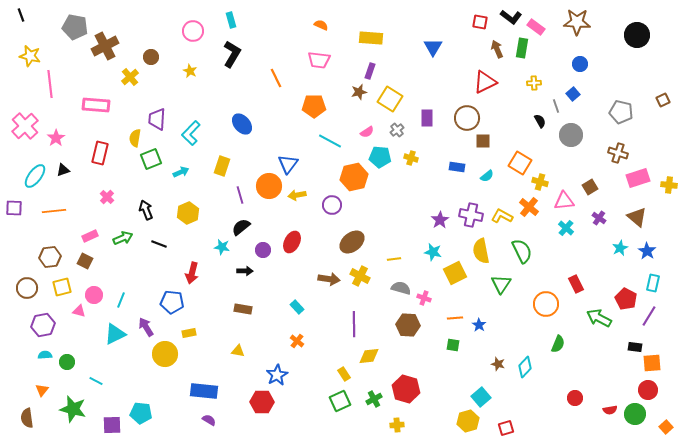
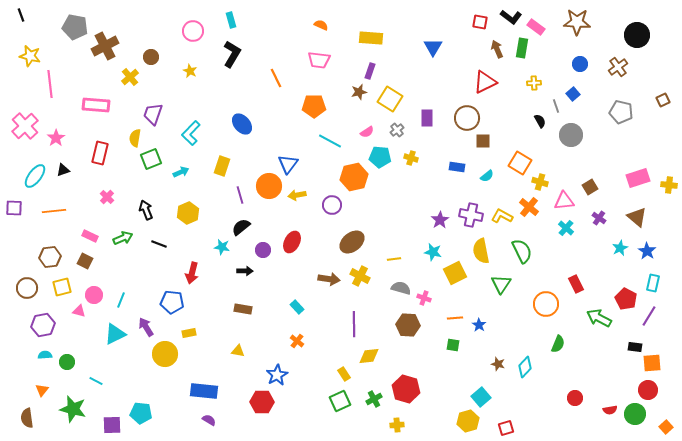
purple trapezoid at (157, 119): moved 4 px left, 5 px up; rotated 15 degrees clockwise
brown cross at (618, 153): moved 86 px up; rotated 36 degrees clockwise
pink rectangle at (90, 236): rotated 49 degrees clockwise
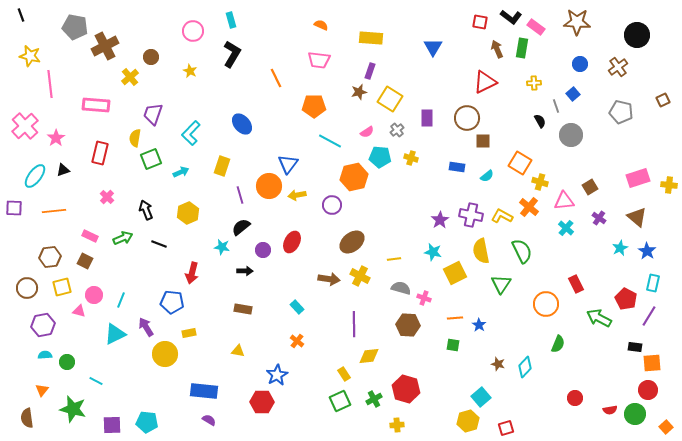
cyan pentagon at (141, 413): moved 6 px right, 9 px down
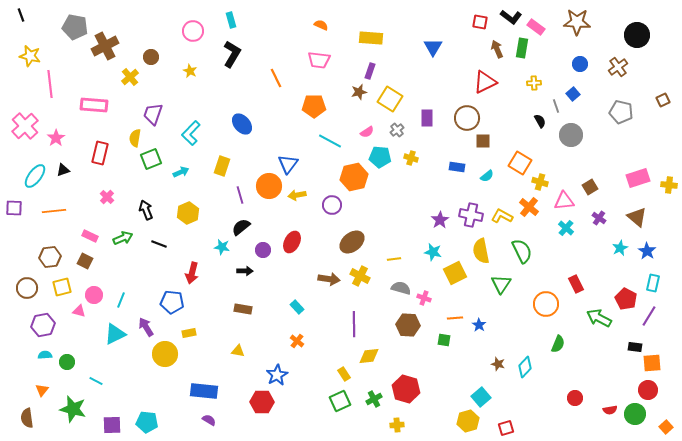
pink rectangle at (96, 105): moved 2 px left
green square at (453, 345): moved 9 px left, 5 px up
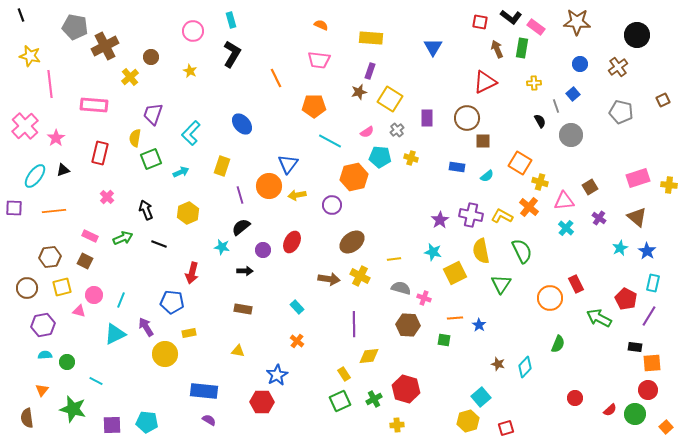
orange circle at (546, 304): moved 4 px right, 6 px up
red semicircle at (610, 410): rotated 32 degrees counterclockwise
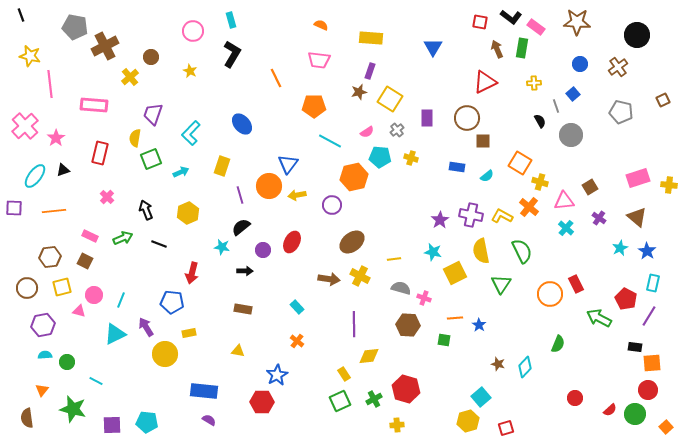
orange circle at (550, 298): moved 4 px up
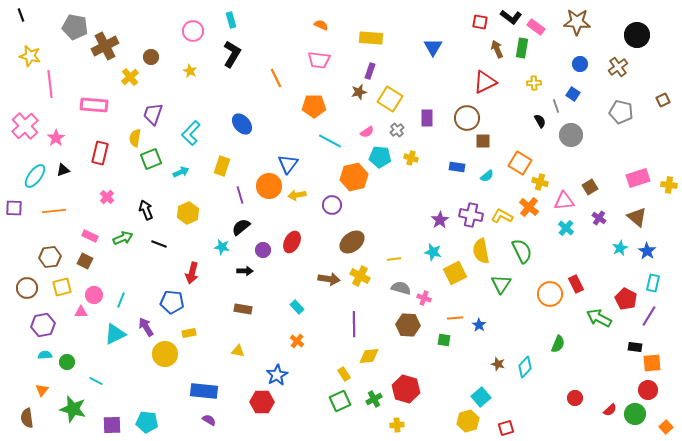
blue square at (573, 94): rotated 16 degrees counterclockwise
pink triangle at (79, 311): moved 2 px right, 1 px down; rotated 16 degrees counterclockwise
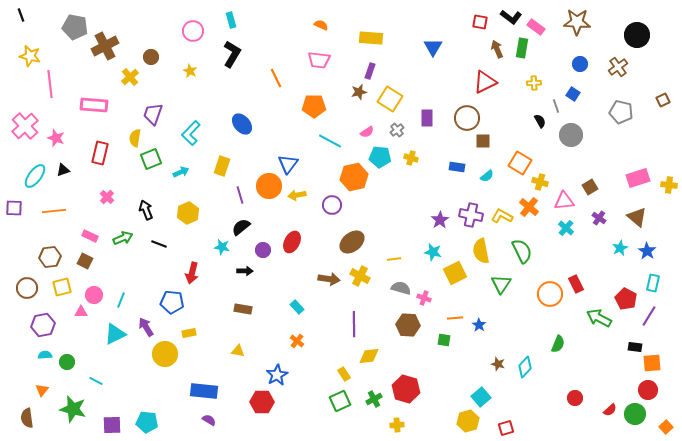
pink star at (56, 138): rotated 18 degrees counterclockwise
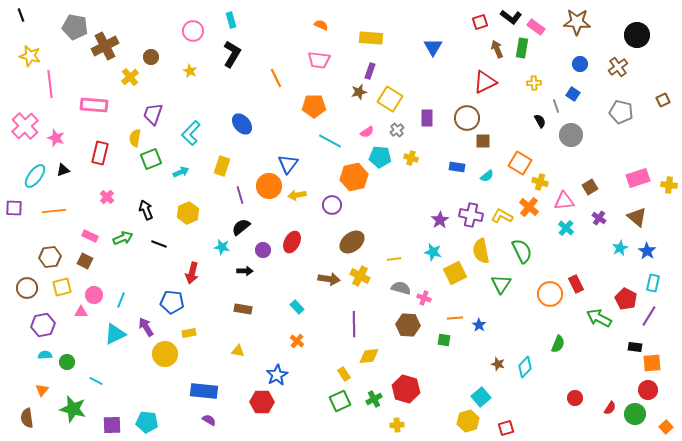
red square at (480, 22): rotated 28 degrees counterclockwise
red semicircle at (610, 410): moved 2 px up; rotated 16 degrees counterclockwise
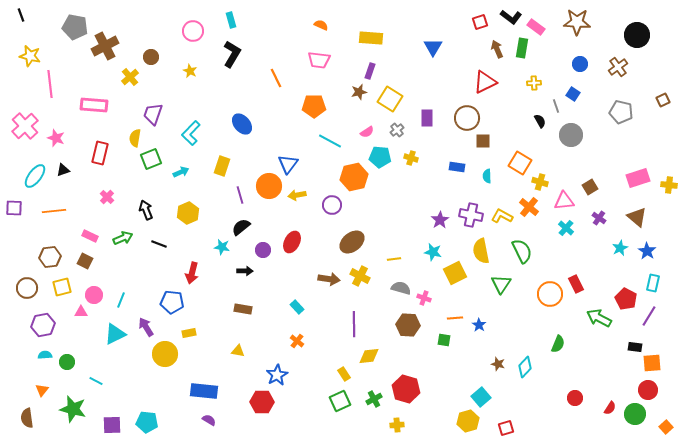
cyan semicircle at (487, 176): rotated 128 degrees clockwise
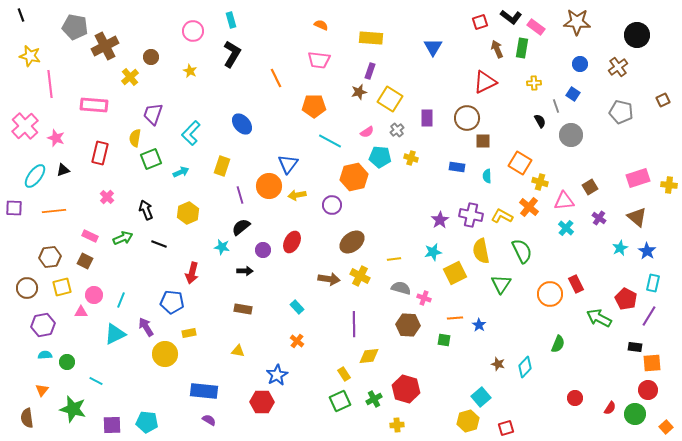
cyan star at (433, 252): rotated 24 degrees counterclockwise
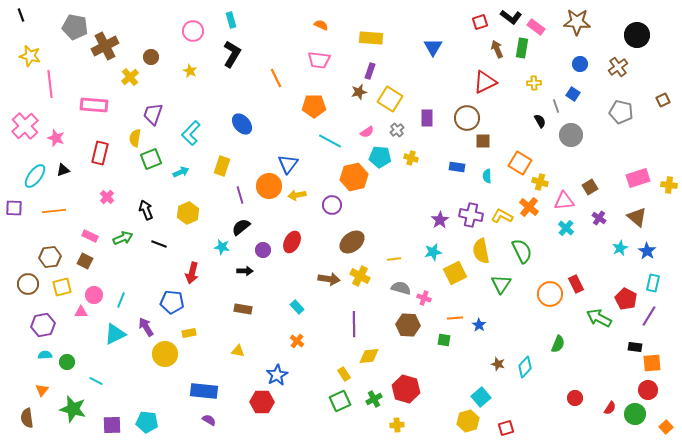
brown circle at (27, 288): moved 1 px right, 4 px up
